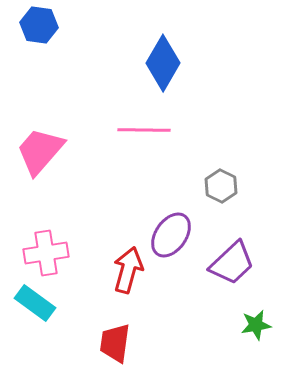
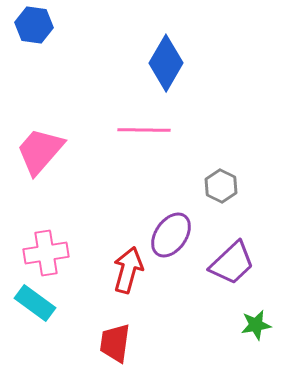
blue hexagon: moved 5 px left
blue diamond: moved 3 px right
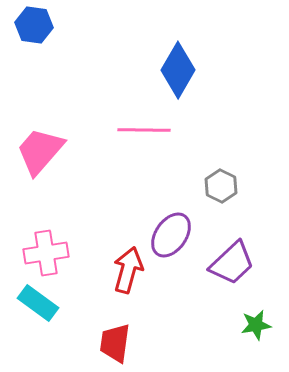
blue diamond: moved 12 px right, 7 px down
cyan rectangle: moved 3 px right
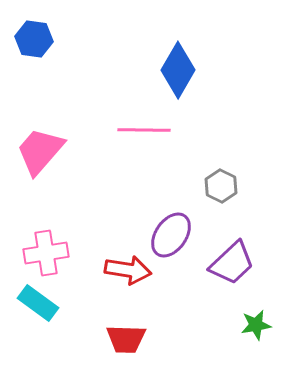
blue hexagon: moved 14 px down
red arrow: rotated 84 degrees clockwise
red trapezoid: moved 11 px right, 4 px up; rotated 96 degrees counterclockwise
